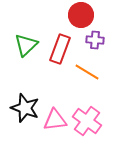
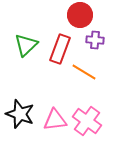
red circle: moved 1 px left
orange line: moved 3 px left
black star: moved 5 px left, 6 px down
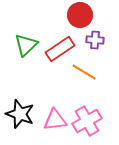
red rectangle: rotated 36 degrees clockwise
pink cross: rotated 24 degrees clockwise
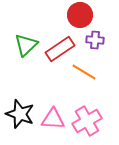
pink triangle: moved 2 px left, 1 px up; rotated 10 degrees clockwise
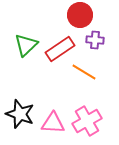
pink triangle: moved 4 px down
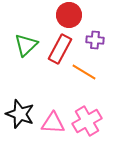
red circle: moved 11 px left
red rectangle: rotated 28 degrees counterclockwise
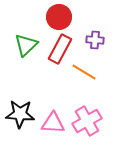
red circle: moved 10 px left, 2 px down
black star: rotated 16 degrees counterclockwise
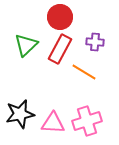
red circle: moved 1 px right
purple cross: moved 2 px down
black star: rotated 16 degrees counterclockwise
pink cross: rotated 12 degrees clockwise
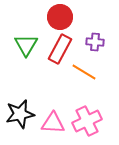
green triangle: rotated 15 degrees counterclockwise
pink cross: rotated 8 degrees counterclockwise
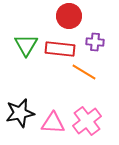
red circle: moved 9 px right, 1 px up
red rectangle: rotated 68 degrees clockwise
black star: moved 1 px up
pink cross: rotated 12 degrees counterclockwise
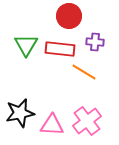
pink triangle: moved 1 px left, 2 px down
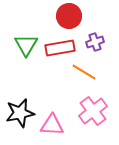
purple cross: rotated 24 degrees counterclockwise
red rectangle: moved 1 px up; rotated 16 degrees counterclockwise
pink cross: moved 6 px right, 10 px up
